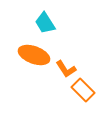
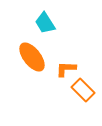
orange ellipse: moved 2 px left, 2 px down; rotated 32 degrees clockwise
orange L-shape: rotated 125 degrees clockwise
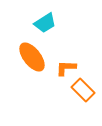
cyan trapezoid: rotated 90 degrees counterclockwise
orange L-shape: moved 1 px up
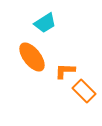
orange L-shape: moved 1 px left, 3 px down
orange rectangle: moved 1 px right, 1 px down
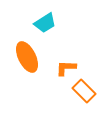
orange ellipse: moved 5 px left; rotated 12 degrees clockwise
orange L-shape: moved 1 px right, 3 px up
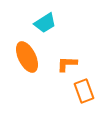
orange L-shape: moved 1 px right, 4 px up
orange rectangle: rotated 25 degrees clockwise
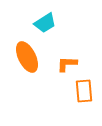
orange rectangle: rotated 15 degrees clockwise
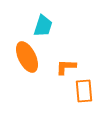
cyan trapezoid: moved 2 px left, 3 px down; rotated 40 degrees counterclockwise
orange L-shape: moved 1 px left, 3 px down
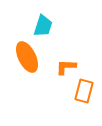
orange rectangle: rotated 20 degrees clockwise
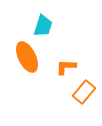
orange rectangle: moved 1 px down; rotated 25 degrees clockwise
